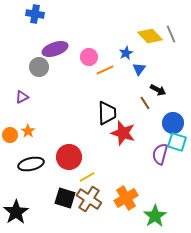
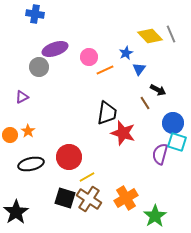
black trapezoid: rotated 10 degrees clockwise
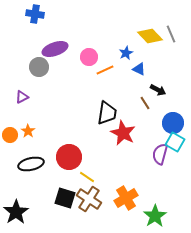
blue triangle: rotated 40 degrees counterclockwise
red star: rotated 10 degrees clockwise
cyan square: moved 2 px left; rotated 12 degrees clockwise
yellow line: rotated 63 degrees clockwise
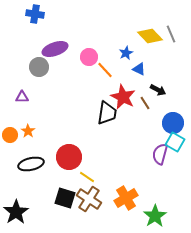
orange line: rotated 72 degrees clockwise
purple triangle: rotated 24 degrees clockwise
red star: moved 36 px up
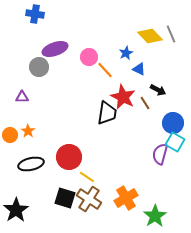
black star: moved 2 px up
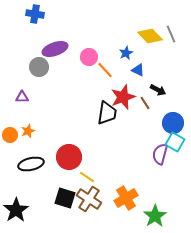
blue triangle: moved 1 px left, 1 px down
red star: rotated 25 degrees clockwise
orange star: rotated 16 degrees clockwise
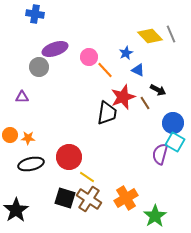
orange star: moved 7 px down; rotated 24 degrees clockwise
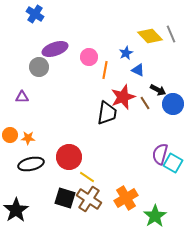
blue cross: rotated 24 degrees clockwise
orange line: rotated 54 degrees clockwise
blue circle: moved 19 px up
cyan square: moved 2 px left, 21 px down
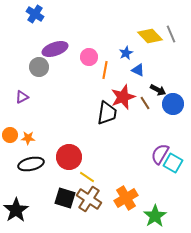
purple triangle: rotated 24 degrees counterclockwise
purple semicircle: rotated 15 degrees clockwise
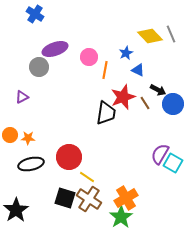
black trapezoid: moved 1 px left
green star: moved 34 px left, 1 px down
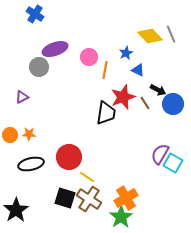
orange star: moved 1 px right, 4 px up
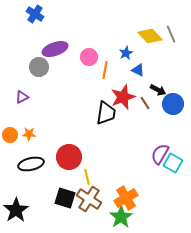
yellow line: rotated 42 degrees clockwise
